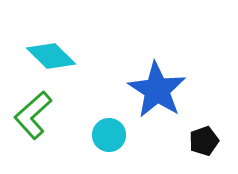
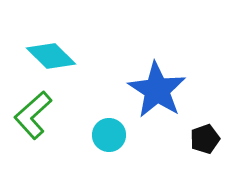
black pentagon: moved 1 px right, 2 px up
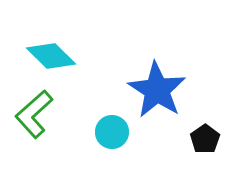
green L-shape: moved 1 px right, 1 px up
cyan circle: moved 3 px right, 3 px up
black pentagon: rotated 16 degrees counterclockwise
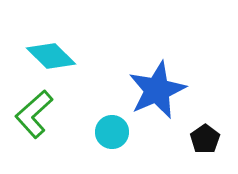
blue star: rotated 16 degrees clockwise
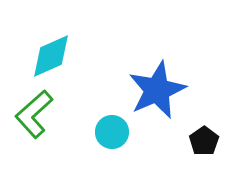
cyan diamond: rotated 69 degrees counterclockwise
black pentagon: moved 1 px left, 2 px down
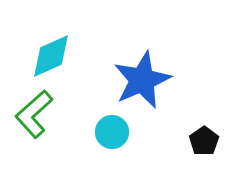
blue star: moved 15 px left, 10 px up
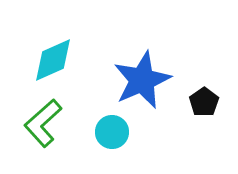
cyan diamond: moved 2 px right, 4 px down
green L-shape: moved 9 px right, 9 px down
black pentagon: moved 39 px up
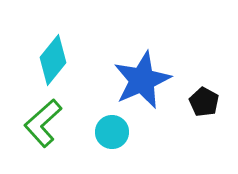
cyan diamond: rotated 27 degrees counterclockwise
black pentagon: rotated 8 degrees counterclockwise
